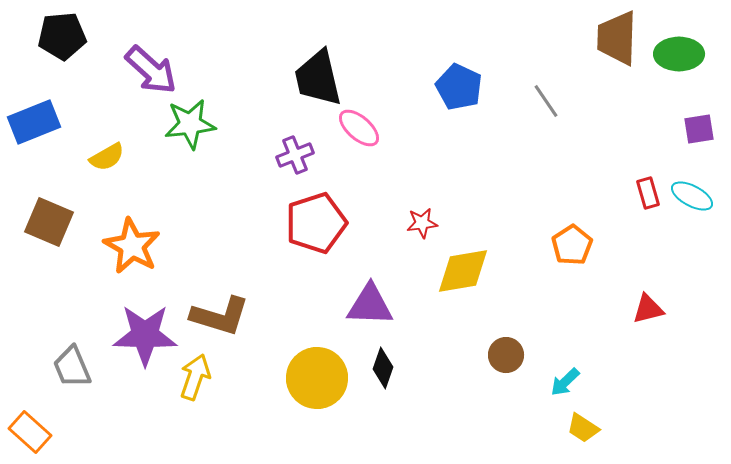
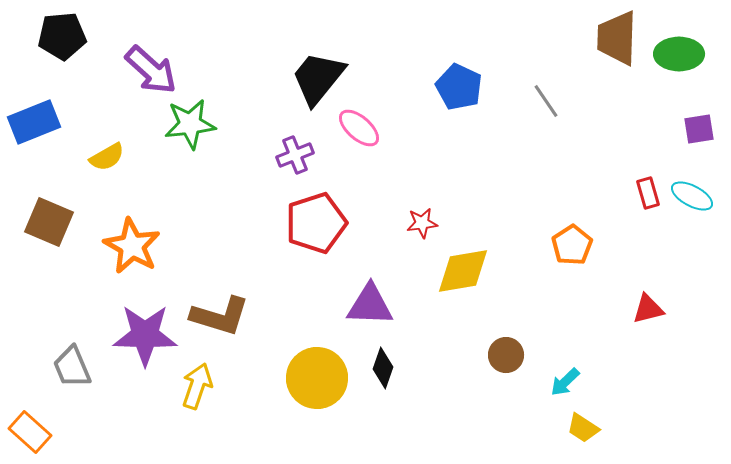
black trapezoid: rotated 52 degrees clockwise
yellow arrow: moved 2 px right, 9 px down
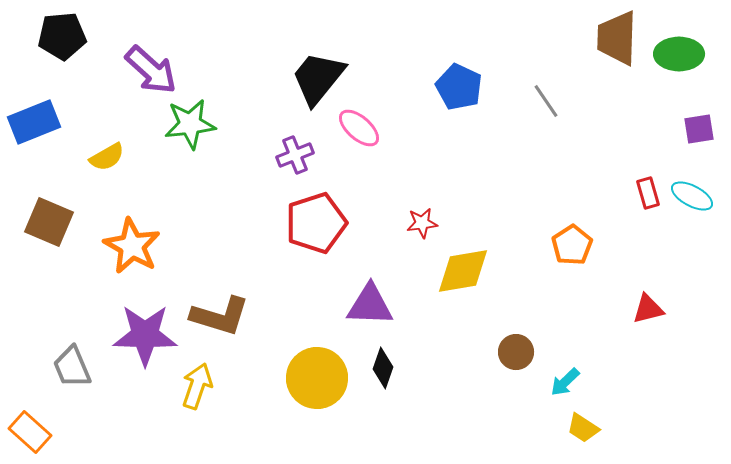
brown circle: moved 10 px right, 3 px up
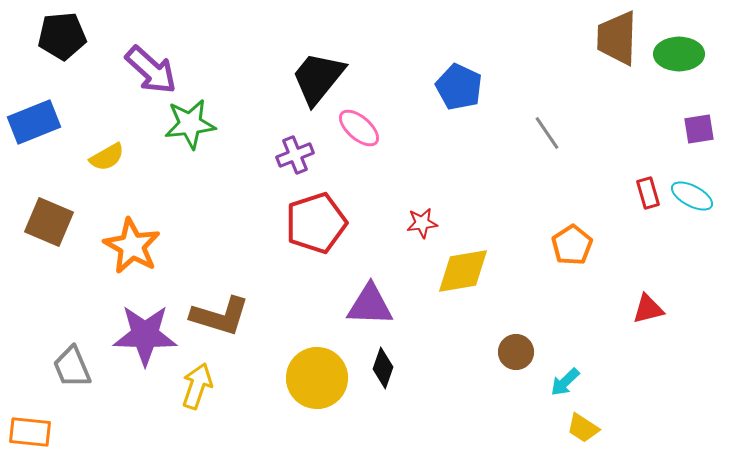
gray line: moved 1 px right, 32 px down
orange rectangle: rotated 36 degrees counterclockwise
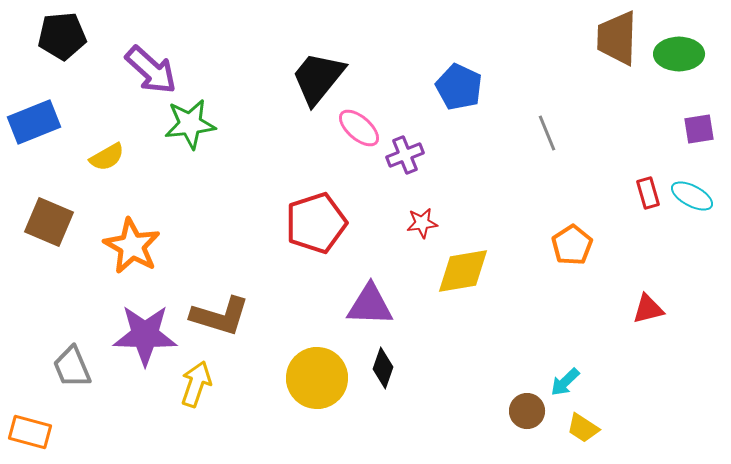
gray line: rotated 12 degrees clockwise
purple cross: moved 110 px right
brown circle: moved 11 px right, 59 px down
yellow arrow: moved 1 px left, 2 px up
orange rectangle: rotated 9 degrees clockwise
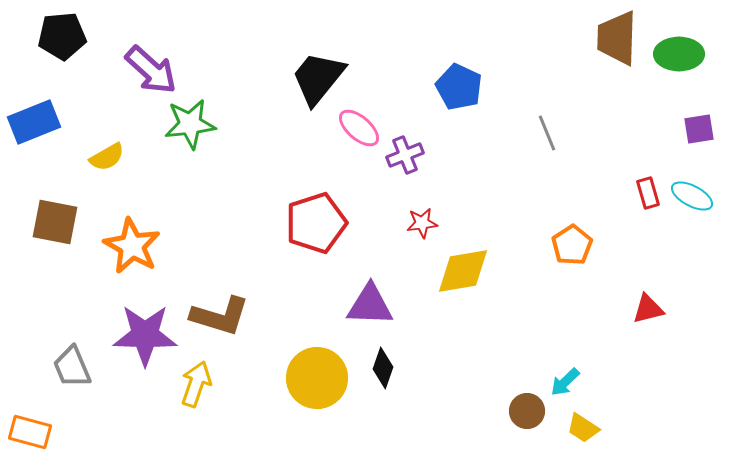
brown square: moved 6 px right; rotated 12 degrees counterclockwise
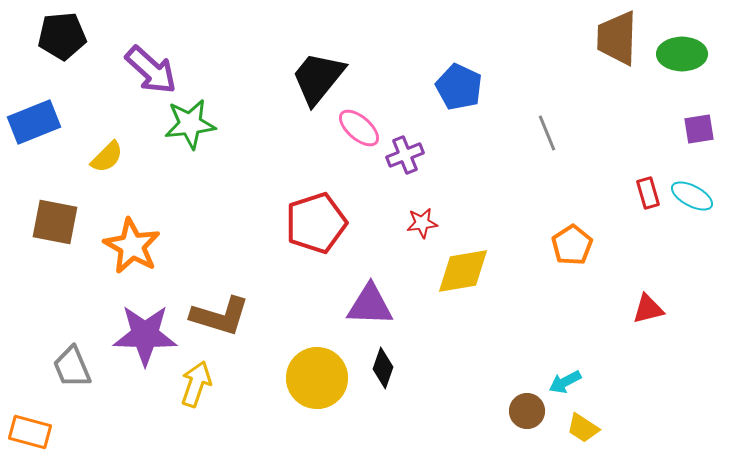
green ellipse: moved 3 px right
yellow semicircle: rotated 15 degrees counterclockwise
cyan arrow: rotated 16 degrees clockwise
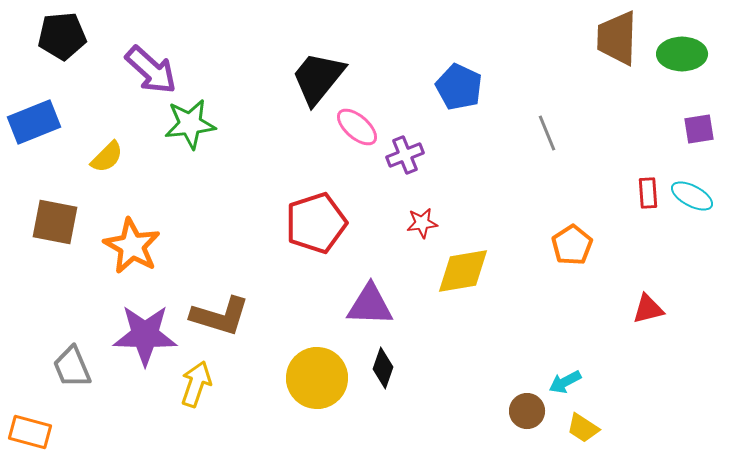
pink ellipse: moved 2 px left, 1 px up
red rectangle: rotated 12 degrees clockwise
